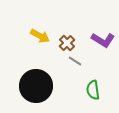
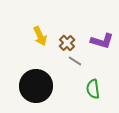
yellow arrow: rotated 36 degrees clockwise
purple L-shape: moved 1 px left, 1 px down; rotated 15 degrees counterclockwise
green semicircle: moved 1 px up
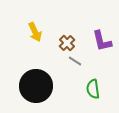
yellow arrow: moved 5 px left, 4 px up
purple L-shape: rotated 60 degrees clockwise
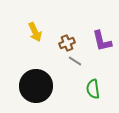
brown cross: rotated 21 degrees clockwise
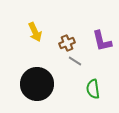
black circle: moved 1 px right, 2 px up
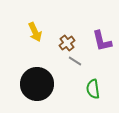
brown cross: rotated 14 degrees counterclockwise
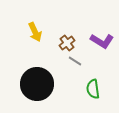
purple L-shape: rotated 45 degrees counterclockwise
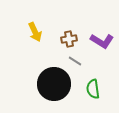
brown cross: moved 2 px right, 4 px up; rotated 28 degrees clockwise
black circle: moved 17 px right
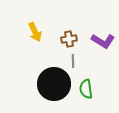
purple L-shape: moved 1 px right
gray line: moved 2 px left; rotated 56 degrees clockwise
green semicircle: moved 7 px left
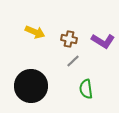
yellow arrow: rotated 42 degrees counterclockwise
brown cross: rotated 21 degrees clockwise
gray line: rotated 48 degrees clockwise
black circle: moved 23 px left, 2 px down
